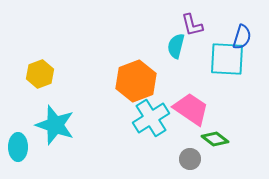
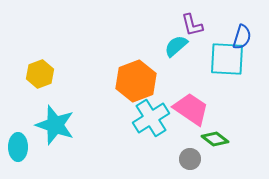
cyan semicircle: rotated 35 degrees clockwise
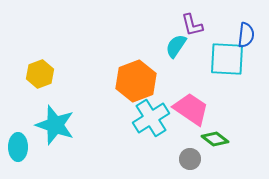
blue semicircle: moved 4 px right, 2 px up; rotated 10 degrees counterclockwise
cyan semicircle: rotated 15 degrees counterclockwise
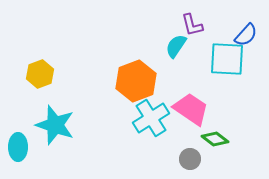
blue semicircle: rotated 35 degrees clockwise
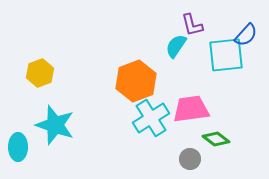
cyan square: moved 1 px left, 4 px up; rotated 9 degrees counterclockwise
yellow hexagon: moved 1 px up
pink trapezoid: rotated 42 degrees counterclockwise
green diamond: moved 1 px right
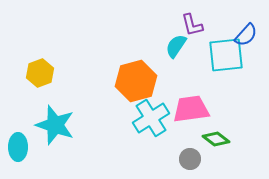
orange hexagon: rotated 6 degrees clockwise
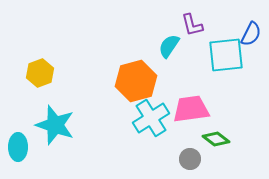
blue semicircle: moved 5 px right, 1 px up; rotated 15 degrees counterclockwise
cyan semicircle: moved 7 px left
